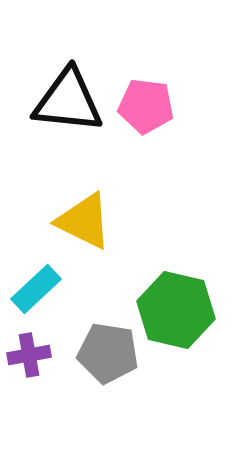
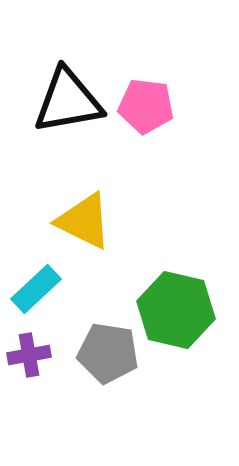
black triangle: rotated 16 degrees counterclockwise
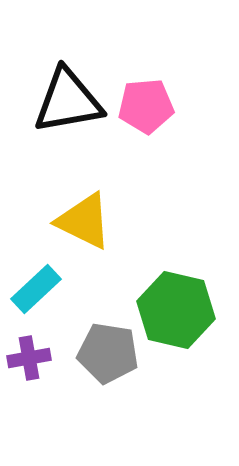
pink pentagon: rotated 12 degrees counterclockwise
purple cross: moved 3 px down
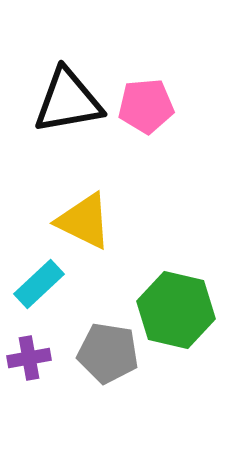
cyan rectangle: moved 3 px right, 5 px up
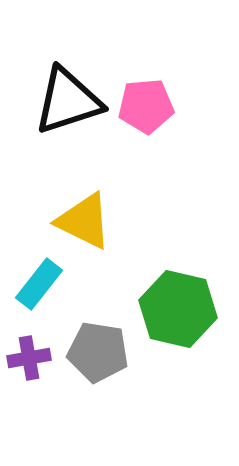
black triangle: rotated 8 degrees counterclockwise
cyan rectangle: rotated 9 degrees counterclockwise
green hexagon: moved 2 px right, 1 px up
gray pentagon: moved 10 px left, 1 px up
